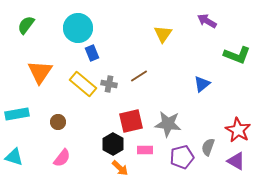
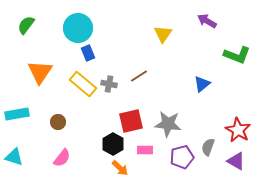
blue rectangle: moved 4 px left
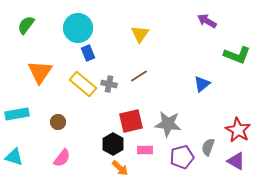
yellow triangle: moved 23 px left
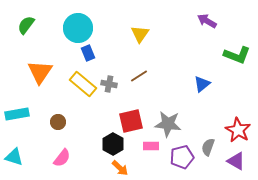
pink rectangle: moved 6 px right, 4 px up
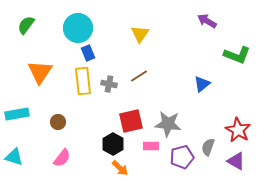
yellow rectangle: moved 3 px up; rotated 44 degrees clockwise
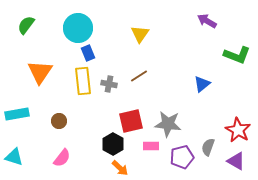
brown circle: moved 1 px right, 1 px up
